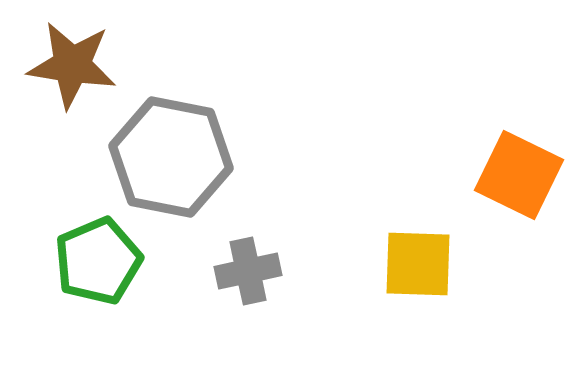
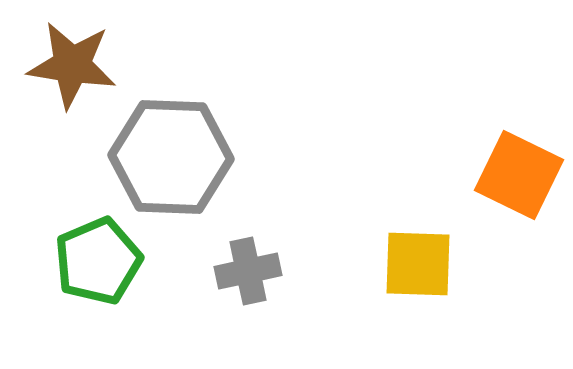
gray hexagon: rotated 9 degrees counterclockwise
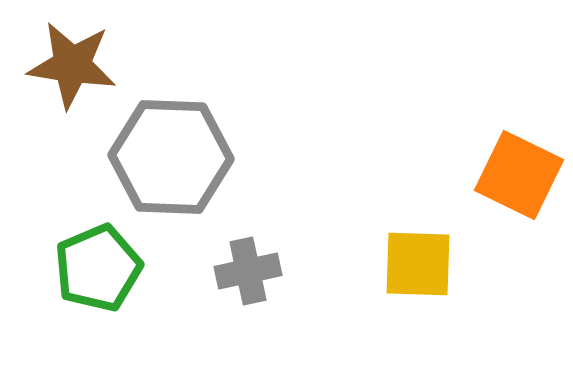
green pentagon: moved 7 px down
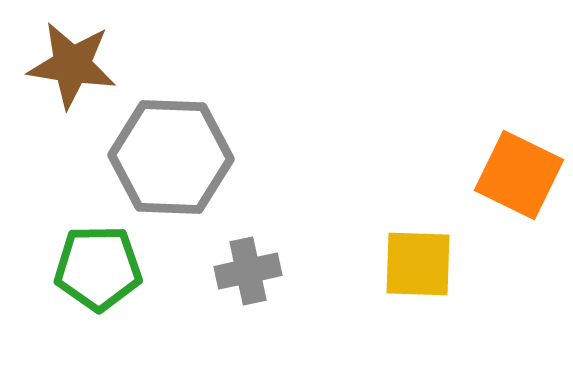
green pentagon: rotated 22 degrees clockwise
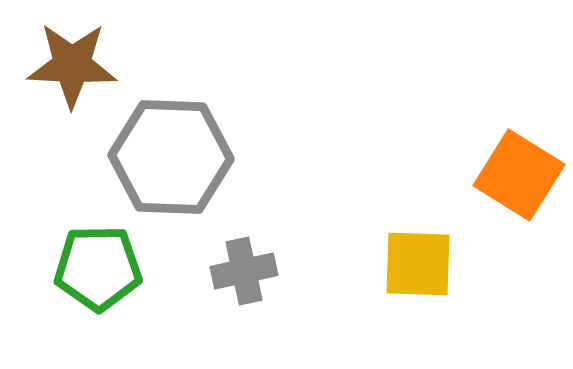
brown star: rotated 6 degrees counterclockwise
orange square: rotated 6 degrees clockwise
gray cross: moved 4 px left
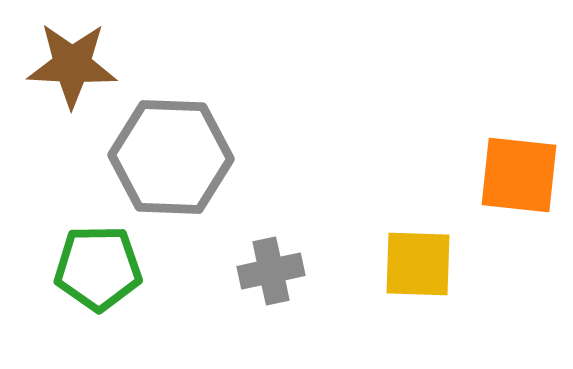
orange square: rotated 26 degrees counterclockwise
gray cross: moved 27 px right
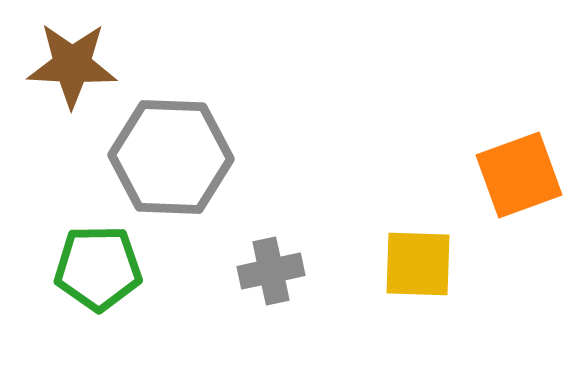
orange square: rotated 26 degrees counterclockwise
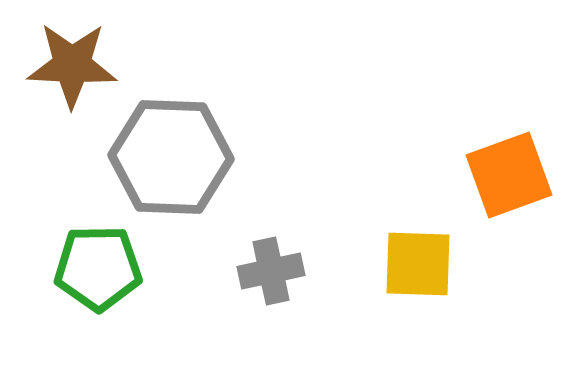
orange square: moved 10 px left
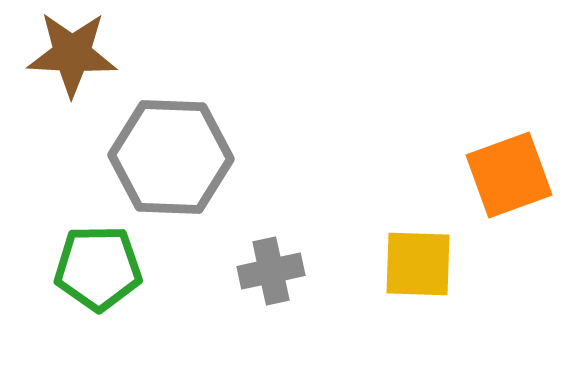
brown star: moved 11 px up
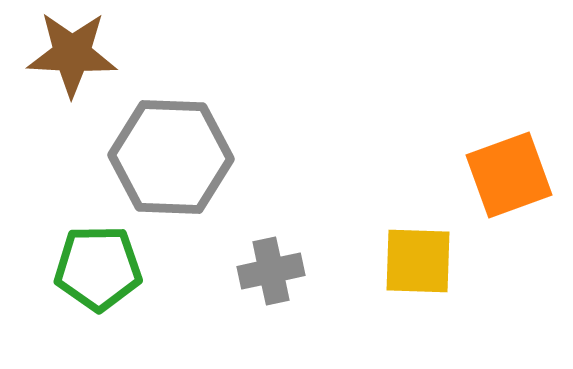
yellow square: moved 3 px up
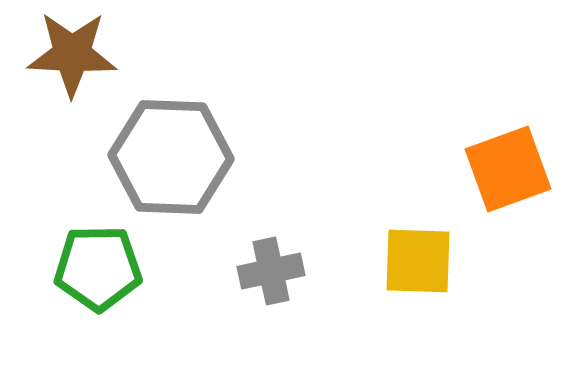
orange square: moved 1 px left, 6 px up
